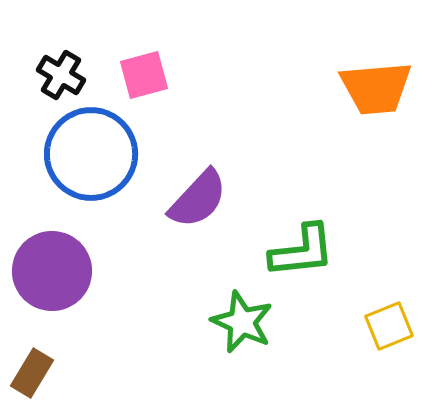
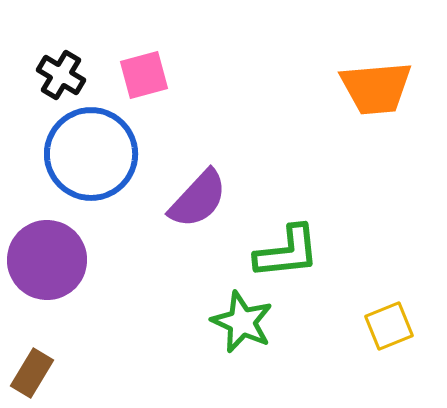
green L-shape: moved 15 px left, 1 px down
purple circle: moved 5 px left, 11 px up
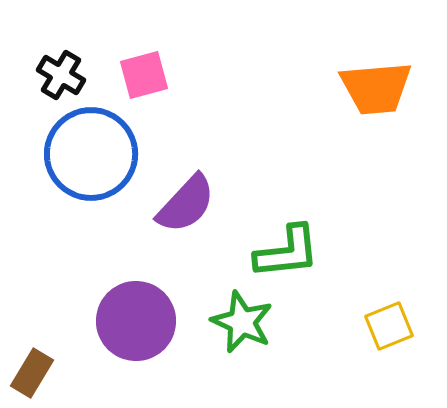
purple semicircle: moved 12 px left, 5 px down
purple circle: moved 89 px right, 61 px down
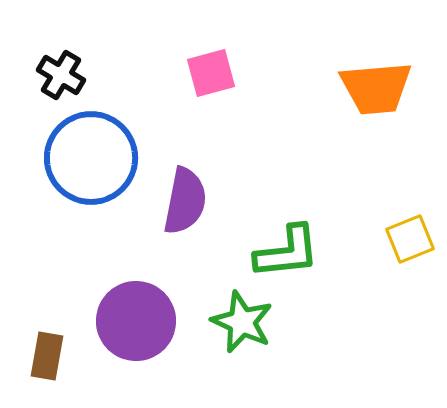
pink square: moved 67 px right, 2 px up
blue circle: moved 4 px down
purple semicircle: moved 1 px left, 3 px up; rotated 32 degrees counterclockwise
yellow square: moved 21 px right, 87 px up
brown rectangle: moved 15 px right, 17 px up; rotated 21 degrees counterclockwise
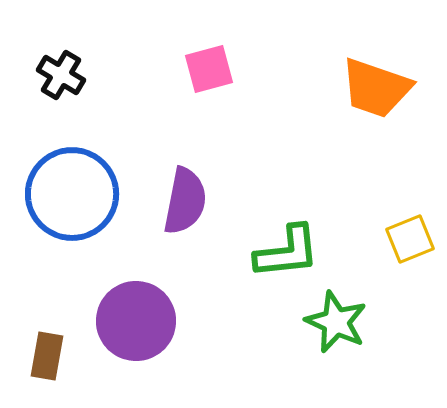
pink square: moved 2 px left, 4 px up
orange trapezoid: rotated 24 degrees clockwise
blue circle: moved 19 px left, 36 px down
green star: moved 94 px right
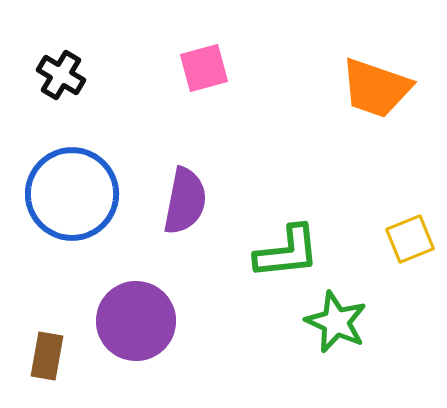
pink square: moved 5 px left, 1 px up
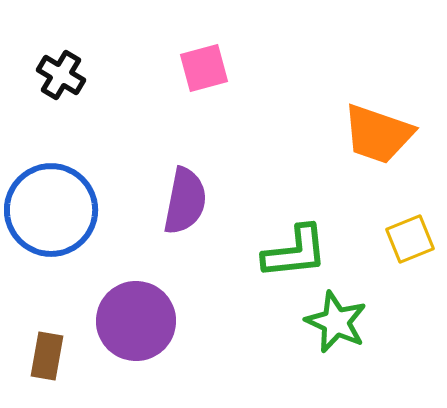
orange trapezoid: moved 2 px right, 46 px down
blue circle: moved 21 px left, 16 px down
green L-shape: moved 8 px right
